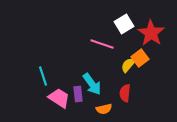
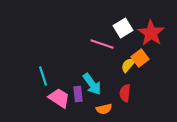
white square: moved 1 px left, 4 px down
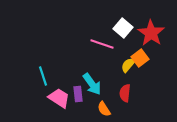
white square: rotated 18 degrees counterclockwise
orange semicircle: rotated 70 degrees clockwise
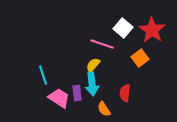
red star: moved 1 px right, 3 px up
yellow semicircle: moved 35 px left
cyan line: moved 1 px up
cyan arrow: rotated 30 degrees clockwise
purple rectangle: moved 1 px left, 1 px up
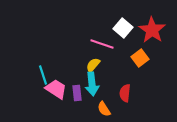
pink trapezoid: moved 3 px left, 9 px up
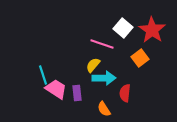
cyan arrow: moved 12 px right, 6 px up; rotated 85 degrees counterclockwise
